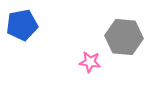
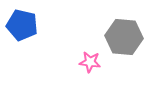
blue pentagon: rotated 24 degrees clockwise
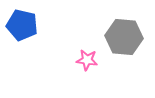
pink star: moved 3 px left, 2 px up
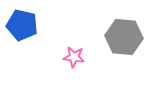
pink star: moved 13 px left, 3 px up
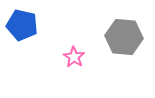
pink star: rotated 25 degrees clockwise
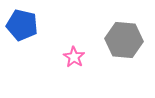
gray hexagon: moved 3 px down
